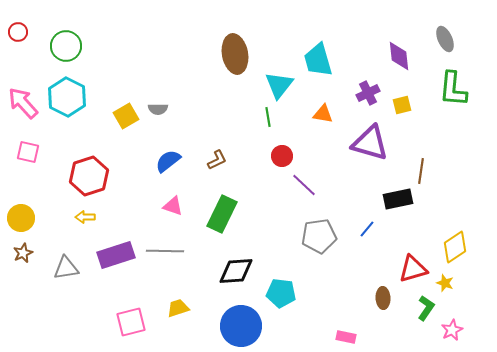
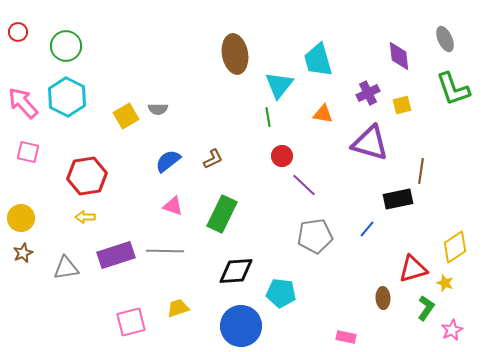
green L-shape at (453, 89): rotated 24 degrees counterclockwise
brown L-shape at (217, 160): moved 4 px left, 1 px up
red hexagon at (89, 176): moved 2 px left; rotated 9 degrees clockwise
gray pentagon at (319, 236): moved 4 px left
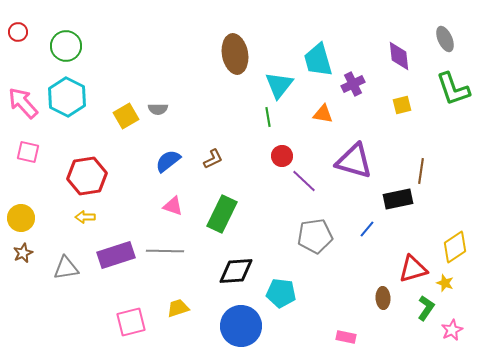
purple cross at (368, 93): moved 15 px left, 9 px up
purple triangle at (370, 143): moved 16 px left, 18 px down
purple line at (304, 185): moved 4 px up
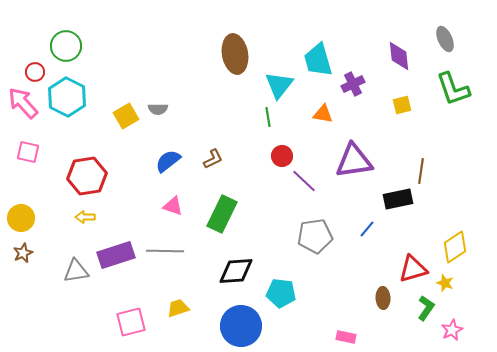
red circle at (18, 32): moved 17 px right, 40 px down
purple triangle at (354, 161): rotated 24 degrees counterclockwise
gray triangle at (66, 268): moved 10 px right, 3 px down
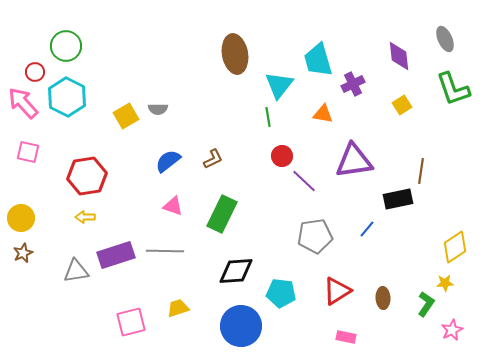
yellow square at (402, 105): rotated 18 degrees counterclockwise
red triangle at (413, 269): moved 76 px left, 22 px down; rotated 16 degrees counterclockwise
yellow star at (445, 283): rotated 24 degrees counterclockwise
green L-shape at (426, 308): moved 4 px up
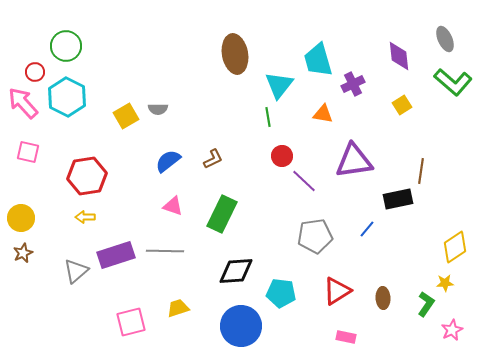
green L-shape at (453, 89): moved 7 px up; rotated 30 degrees counterclockwise
gray triangle at (76, 271): rotated 32 degrees counterclockwise
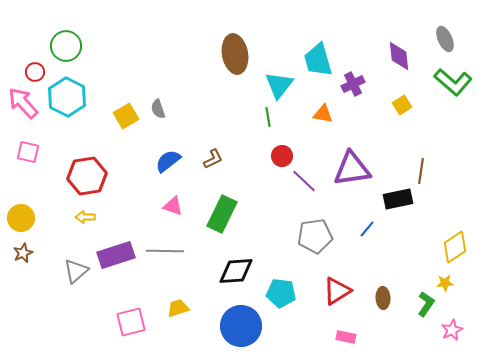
gray semicircle at (158, 109): rotated 72 degrees clockwise
purple triangle at (354, 161): moved 2 px left, 8 px down
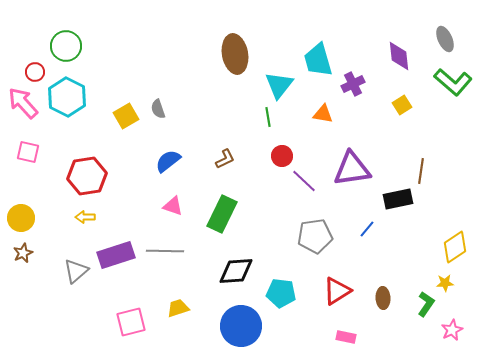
brown L-shape at (213, 159): moved 12 px right
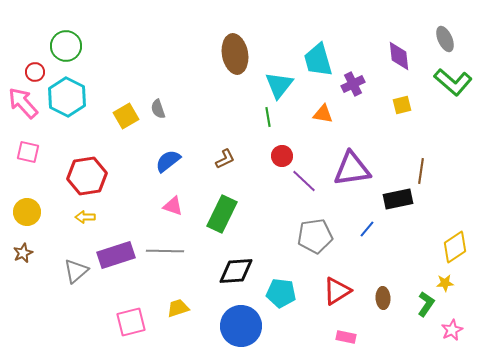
yellow square at (402, 105): rotated 18 degrees clockwise
yellow circle at (21, 218): moved 6 px right, 6 px up
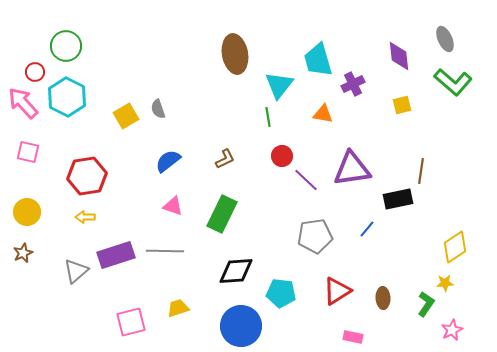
purple line at (304, 181): moved 2 px right, 1 px up
pink rectangle at (346, 337): moved 7 px right
